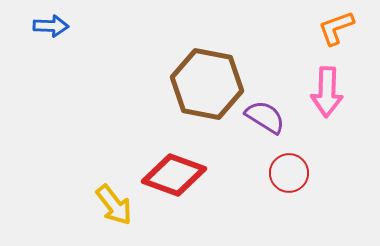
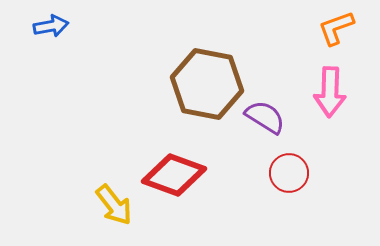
blue arrow: rotated 12 degrees counterclockwise
pink arrow: moved 3 px right
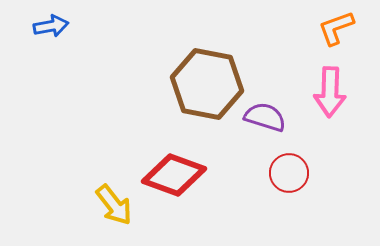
purple semicircle: rotated 15 degrees counterclockwise
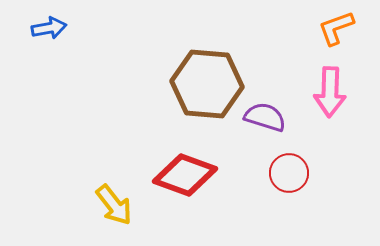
blue arrow: moved 2 px left, 2 px down
brown hexagon: rotated 6 degrees counterclockwise
red diamond: moved 11 px right
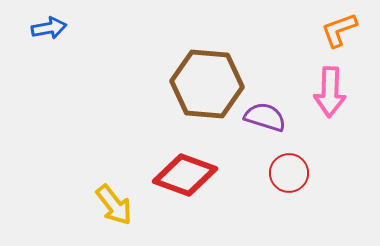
orange L-shape: moved 3 px right, 2 px down
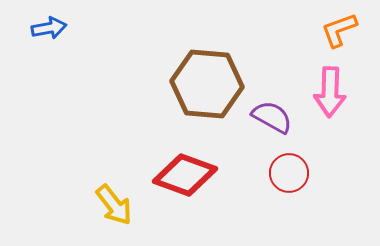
purple semicircle: moved 7 px right; rotated 12 degrees clockwise
